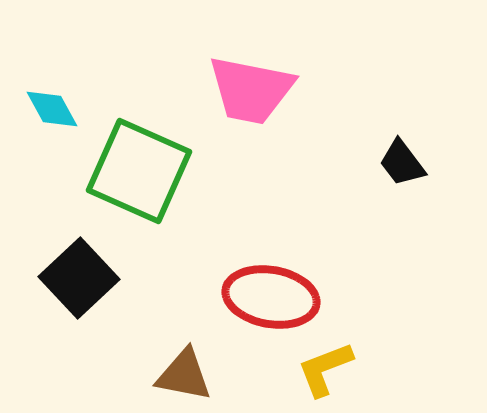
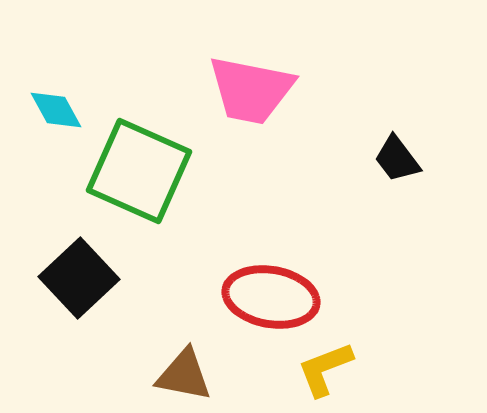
cyan diamond: moved 4 px right, 1 px down
black trapezoid: moved 5 px left, 4 px up
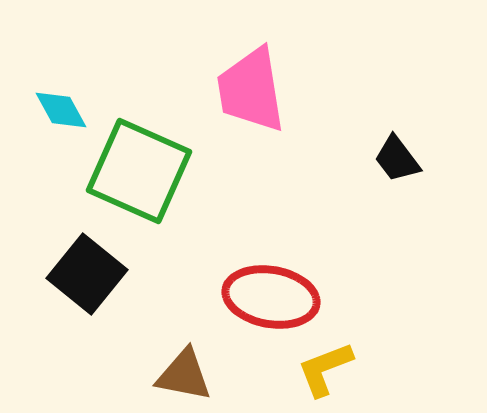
pink trapezoid: rotated 70 degrees clockwise
cyan diamond: moved 5 px right
black square: moved 8 px right, 4 px up; rotated 8 degrees counterclockwise
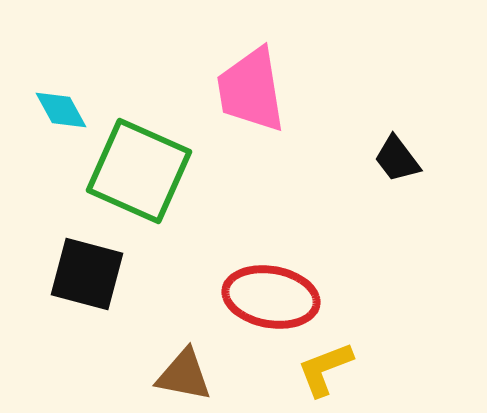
black square: rotated 24 degrees counterclockwise
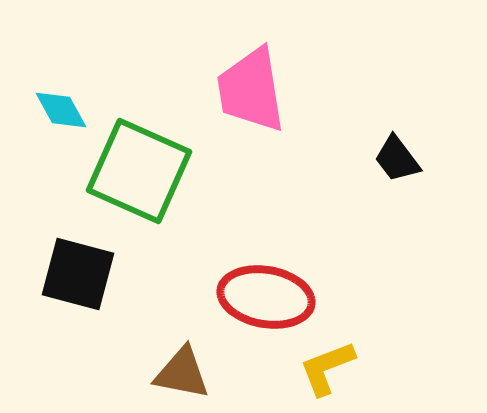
black square: moved 9 px left
red ellipse: moved 5 px left
yellow L-shape: moved 2 px right, 1 px up
brown triangle: moved 2 px left, 2 px up
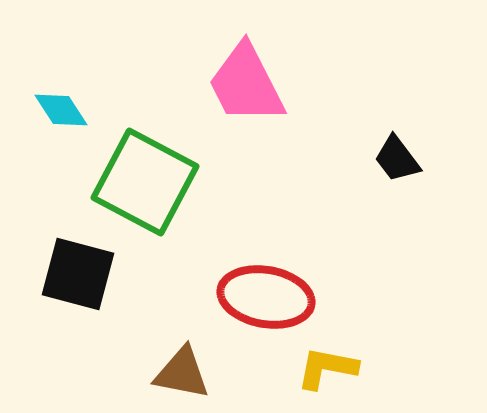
pink trapezoid: moved 5 px left, 6 px up; rotated 18 degrees counterclockwise
cyan diamond: rotated 4 degrees counterclockwise
green square: moved 6 px right, 11 px down; rotated 4 degrees clockwise
yellow L-shape: rotated 32 degrees clockwise
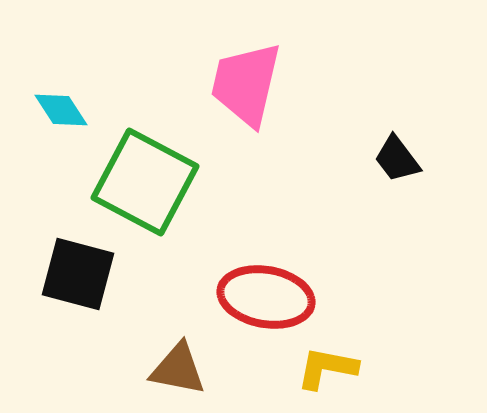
pink trapezoid: rotated 40 degrees clockwise
brown triangle: moved 4 px left, 4 px up
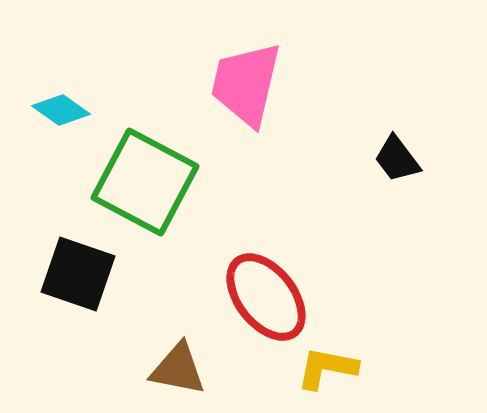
cyan diamond: rotated 22 degrees counterclockwise
black square: rotated 4 degrees clockwise
red ellipse: rotated 42 degrees clockwise
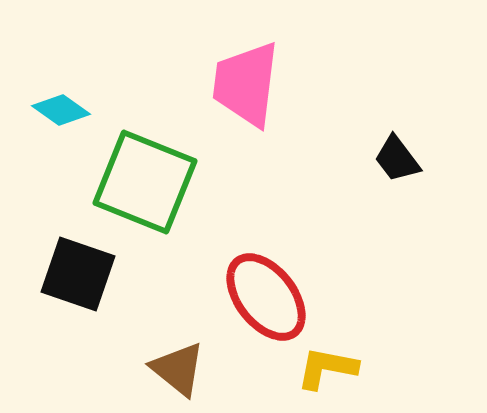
pink trapezoid: rotated 6 degrees counterclockwise
green square: rotated 6 degrees counterclockwise
brown triangle: rotated 28 degrees clockwise
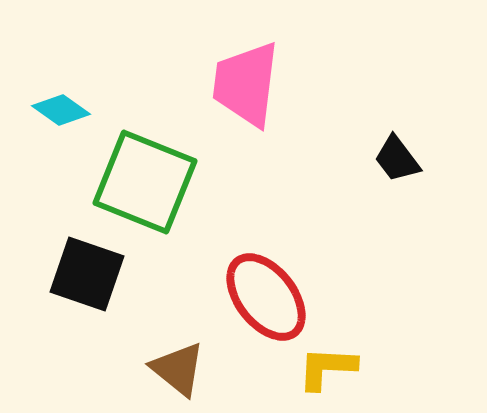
black square: moved 9 px right
yellow L-shape: rotated 8 degrees counterclockwise
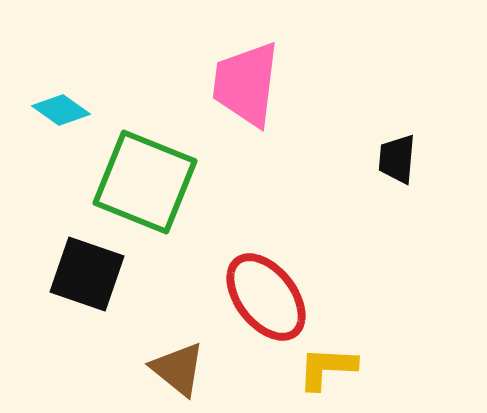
black trapezoid: rotated 42 degrees clockwise
